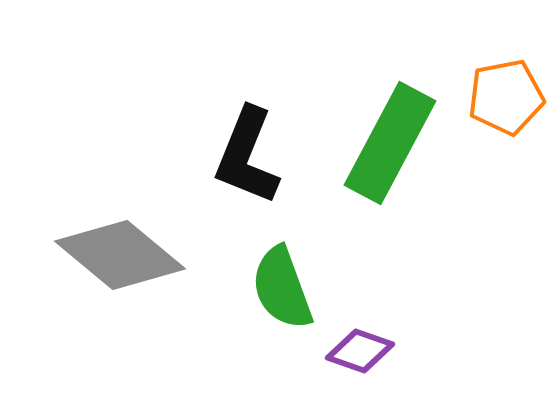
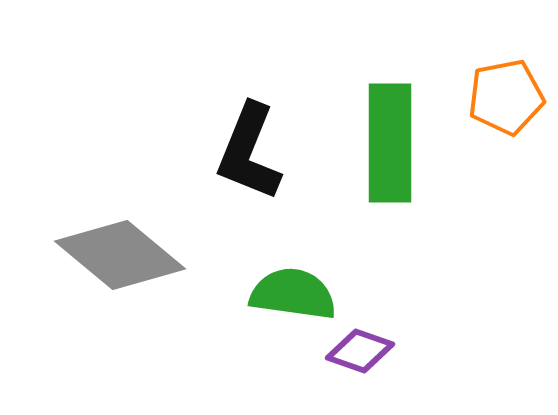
green rectangle: rotated 28 degrees counterclockwise
black L-shape: moved 2 px right, 4 px up
green semicircle: moved 11 px right, 6 px down; rotated 118 degrees clockwise
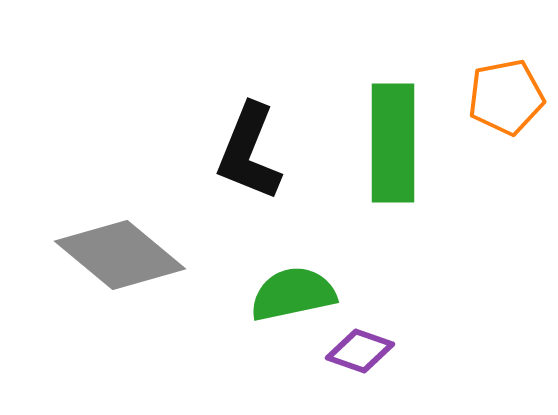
green rectangle: moved 3 px right
green semicircle: rotated 20 degrees counterclockwise
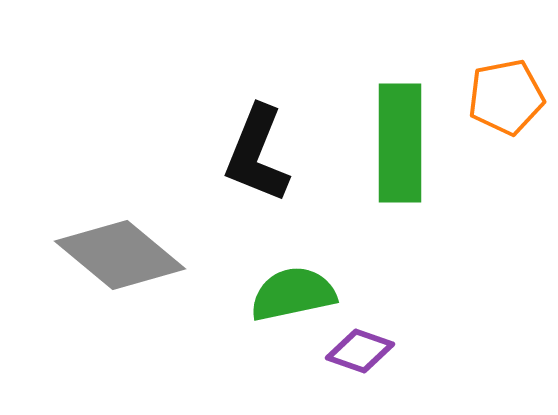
green rectangle: moved 7 px right
black L-shape: moved 8 px right, 2 px down
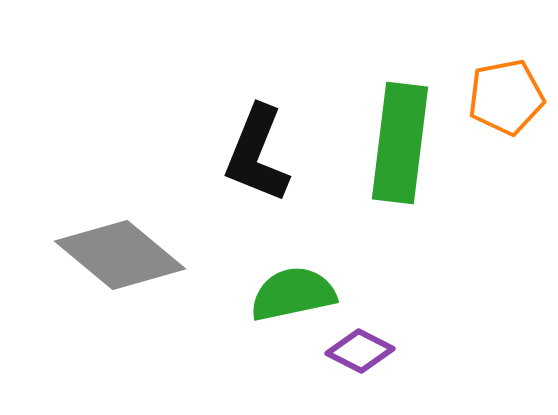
green rectangle: rotated 7 degrees clockwise
purple diamond: rotated 8 degrees clockwise
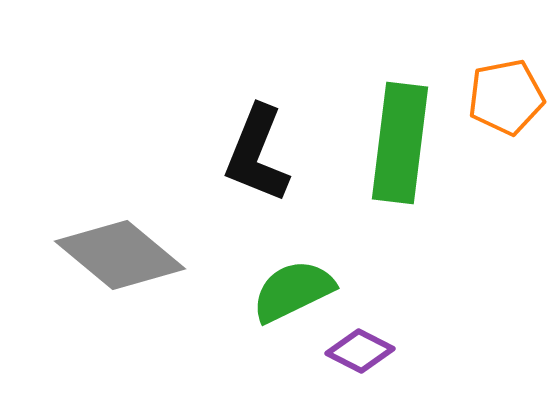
green semicircle: moved 3 px up; rotated 14 degrees counterclockwise
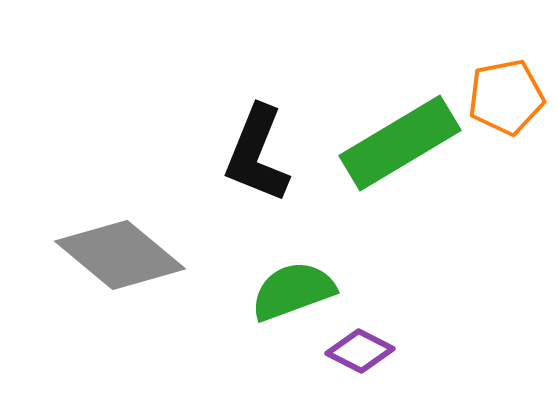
green rectangle: rotated 52 degrees clockwise
green semicircle: rotated 6 degrees clockwise
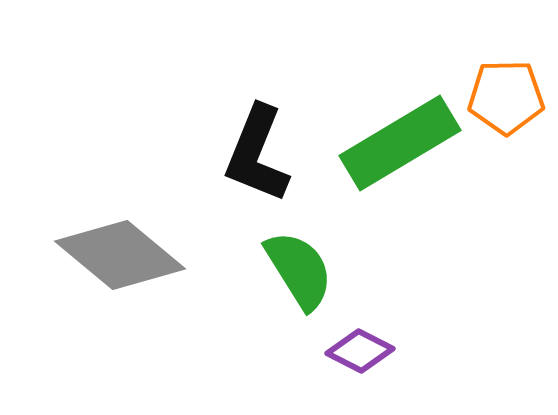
orange pentagon: rotated 10 degrees clockwise
green semicircle: moved 6 px right, 21 px up; rotated 78 degrees clockwise
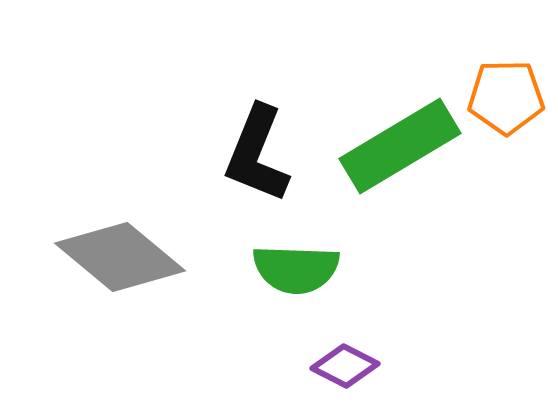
green rectangle: moved 3 px down
gray diamond: moved 2 px down
green semicircle: moved 3 px left, 1 px up; rotated 124 degrees clockwise
purple diamond: moved 15 px left, 15 px down
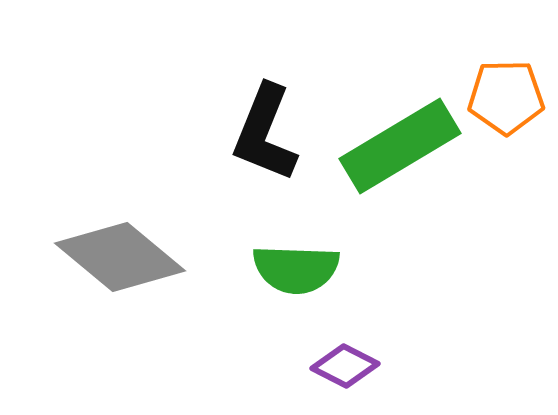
black L-shape: moved 8 px right, 21 px up
